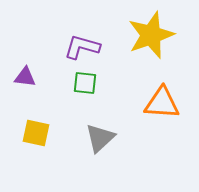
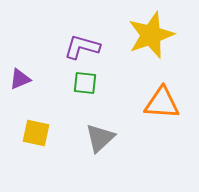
purple triangle: moved 5 px left, 2 px down; rotated 30 degrees counterclockwise
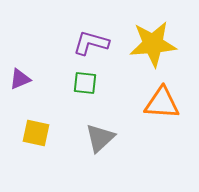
yellow star: moved 2 px right, 9 px down; rotated 15 degrees clockwise
purple L-shape: moved 9 px right, 4 px up
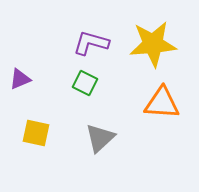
green square: rotated 20 degrees clockwise
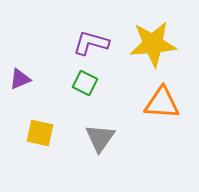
yellow square: moved 4 px right
gray triangle: rotated 12 degrees counterclockwise
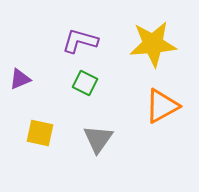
purple L-shape: moved 11 px left, 2 px up
orange triangle: moved 3 px down; rotated 33 degrees counterclockwise
gray triangle: moved 2 px left, 1 px down
